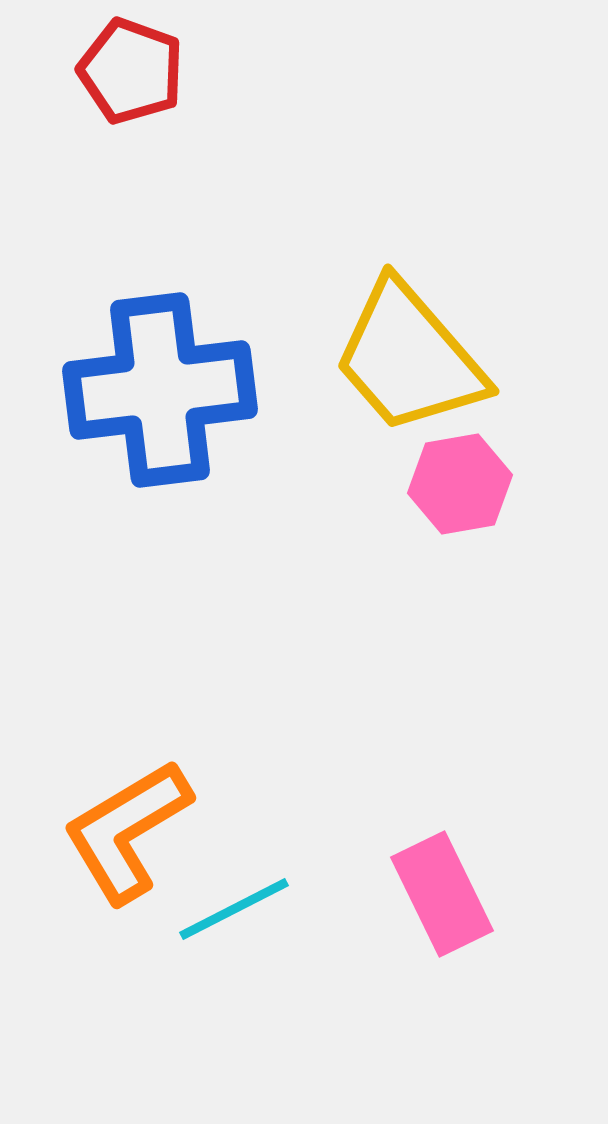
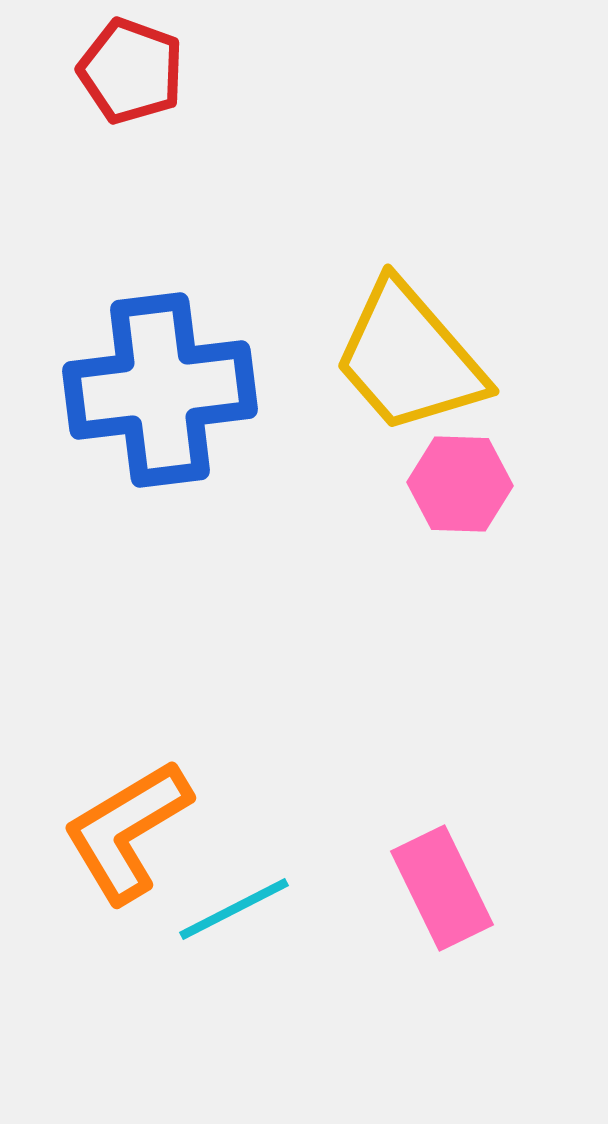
pink hexagon: rotated 12 degrees clockwise
pink rectangle: moved 6 px up
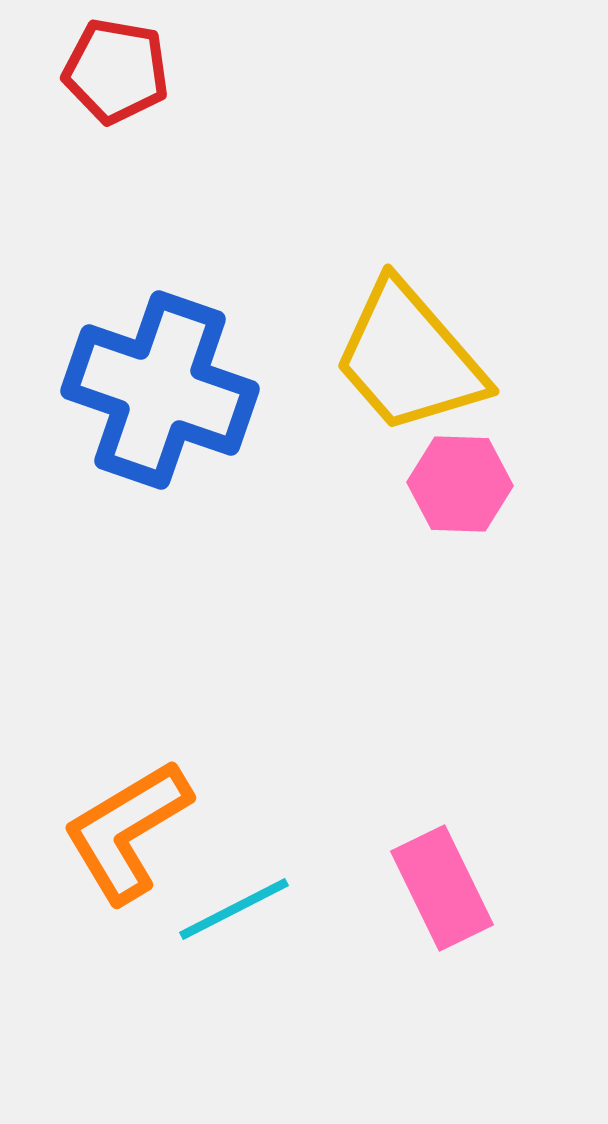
red pentagon: moved 15 px left; rotated 10 degrees counterclockwise
blue cross: rotated 26 degrees clockwise
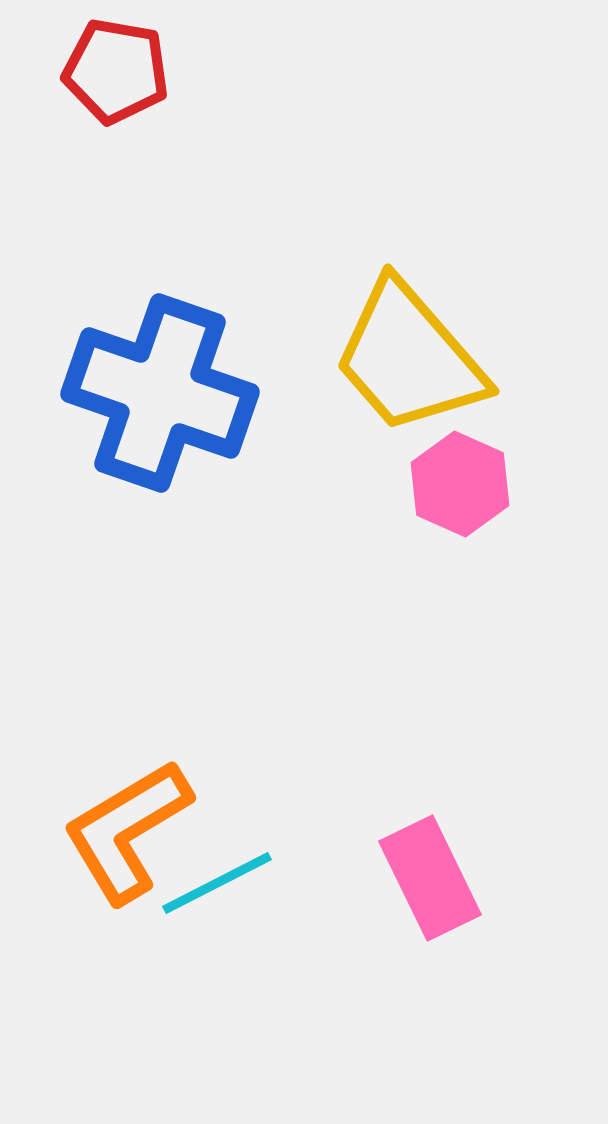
blue cross: moved 3 px down
pink hexagon: rotated 22 degrees clockwise
pink rectangle: moved 12 px left, 10 px up
cyan line: moved 17 px left, 26 px up
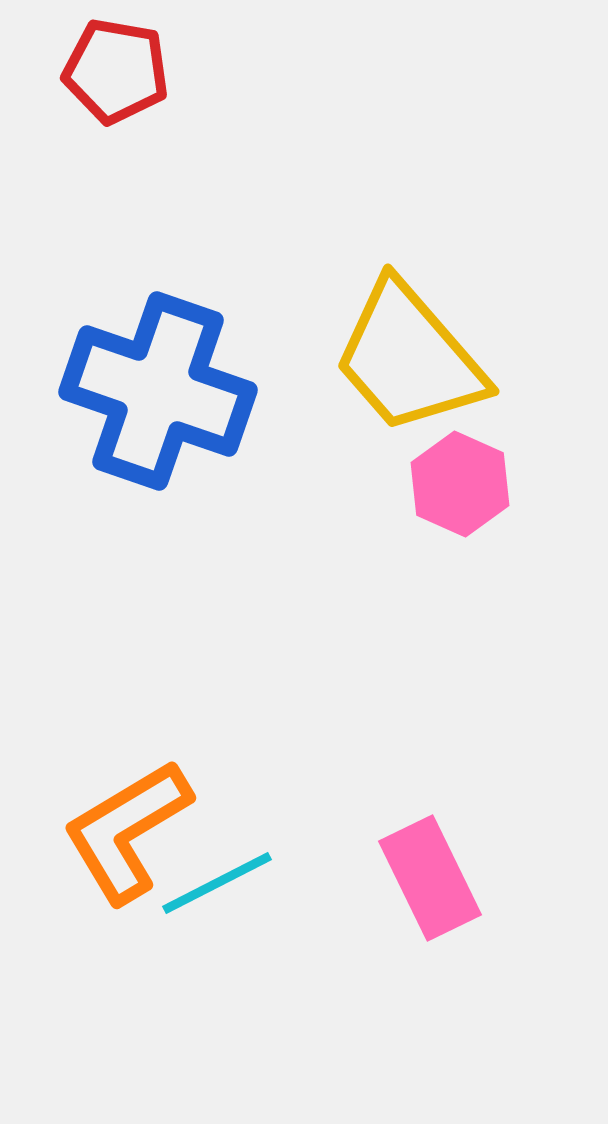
blue cross: moved 2 px left, 2 px up
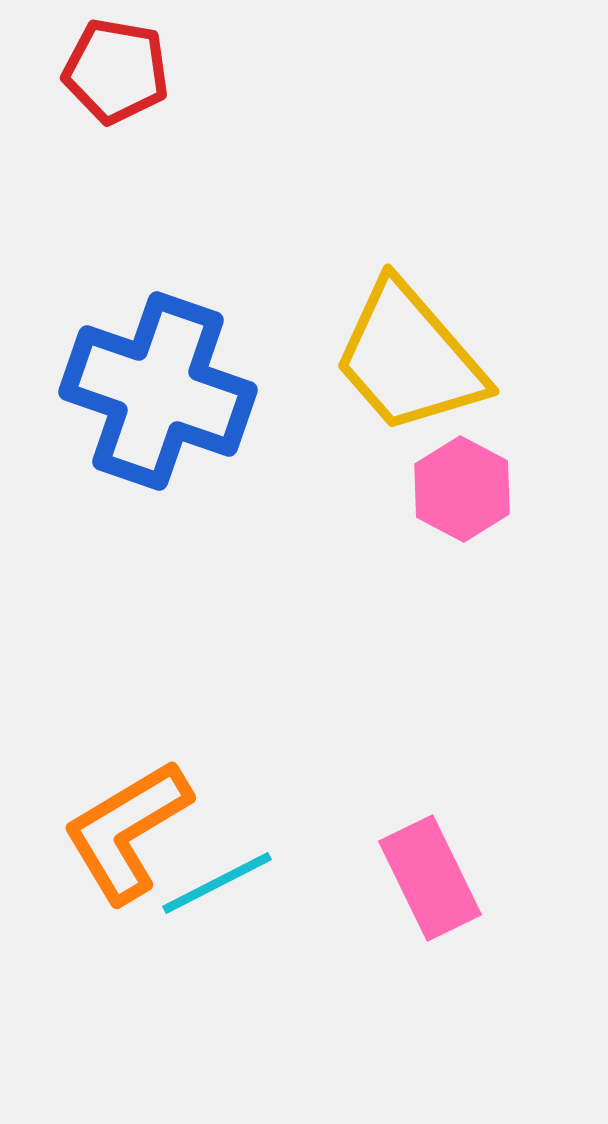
pink hexagon: moved 2 px right, 5 px down; rotated 4 degrees clockwise
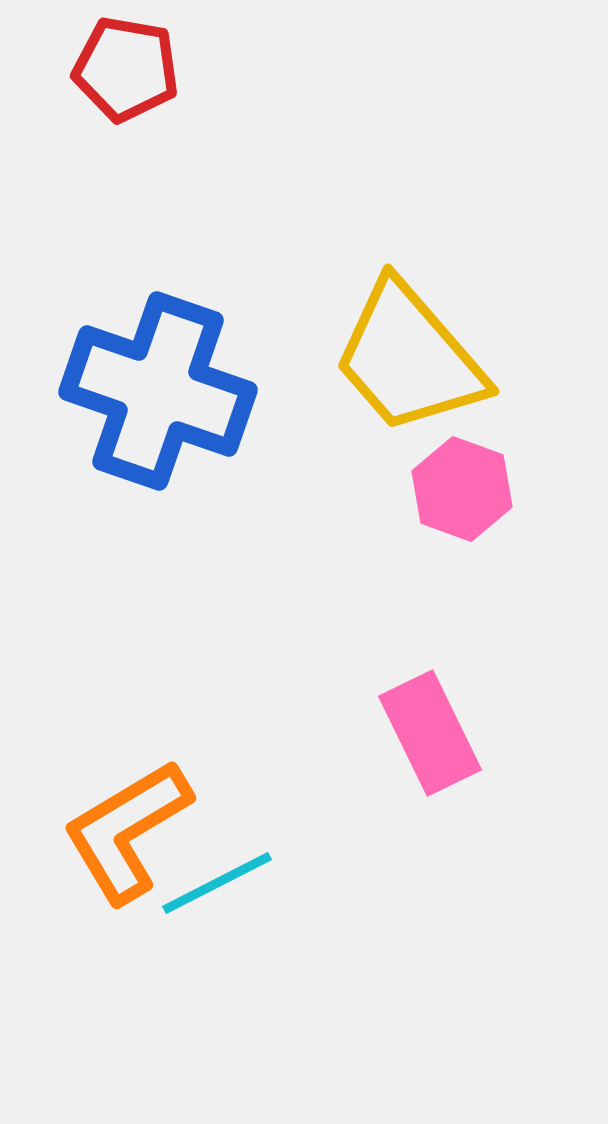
red pentagon: moved 10 px right, 2 px up
pink hexagon: rotated 8 degrees counterclockwise
pink rectangle: moved 145 px up
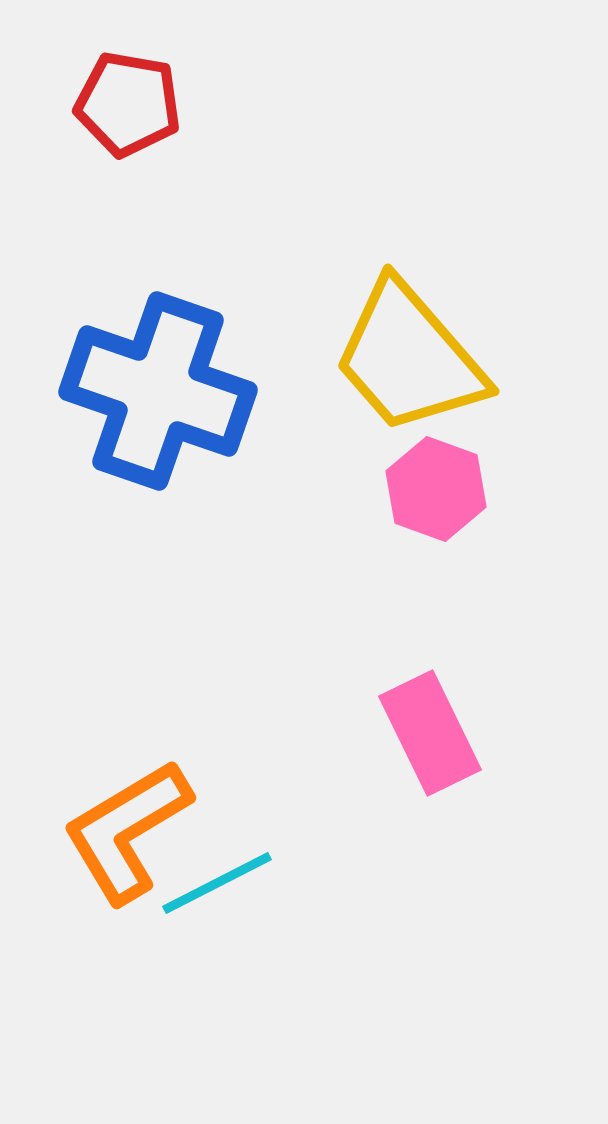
red pentagon: moved 2 px right, 35 px down
pink hexagon: moved 26 px left
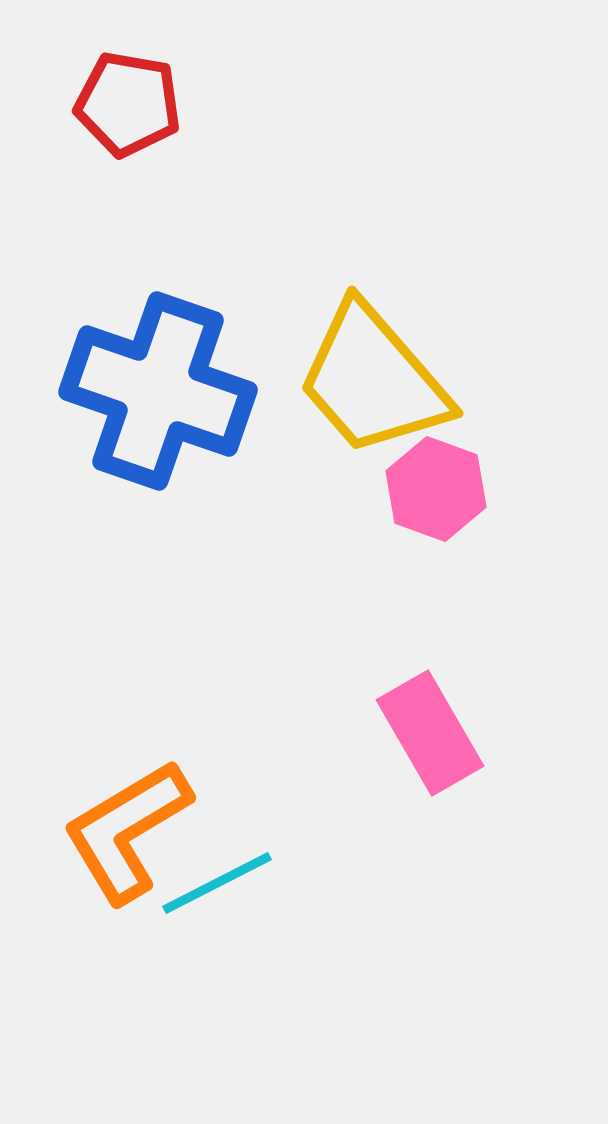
yellow trapezoid: moved 36 px left, 22 px down
pink rectangle: rotated 4 degrees counterclockwise
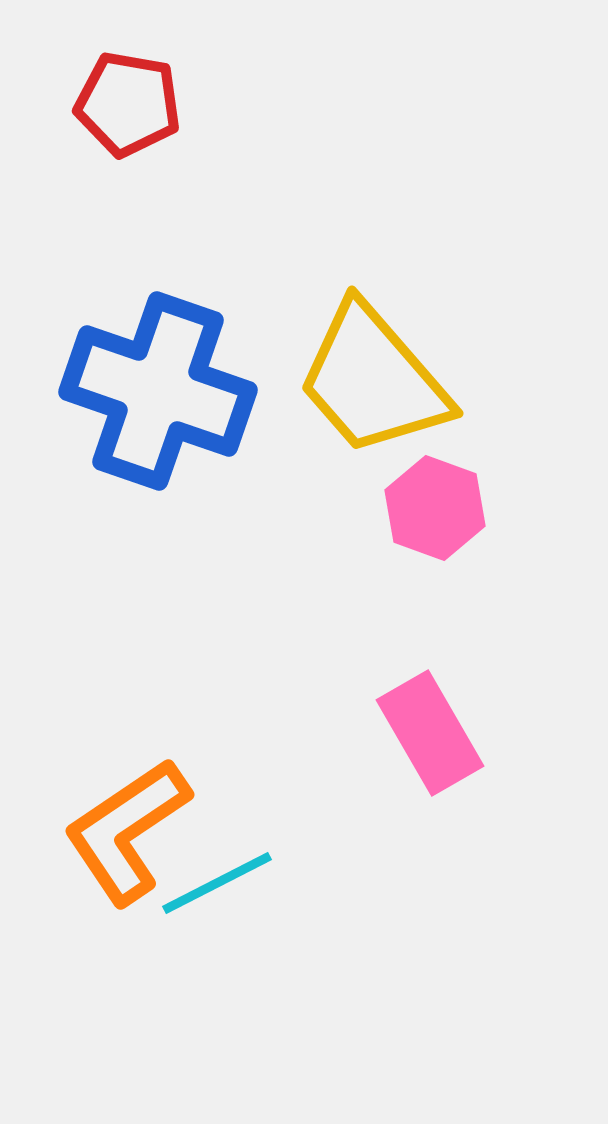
pink hexagon: moved 1 px left, 19 px down
orange L-shape: rotated 3 degrees counterclockwise
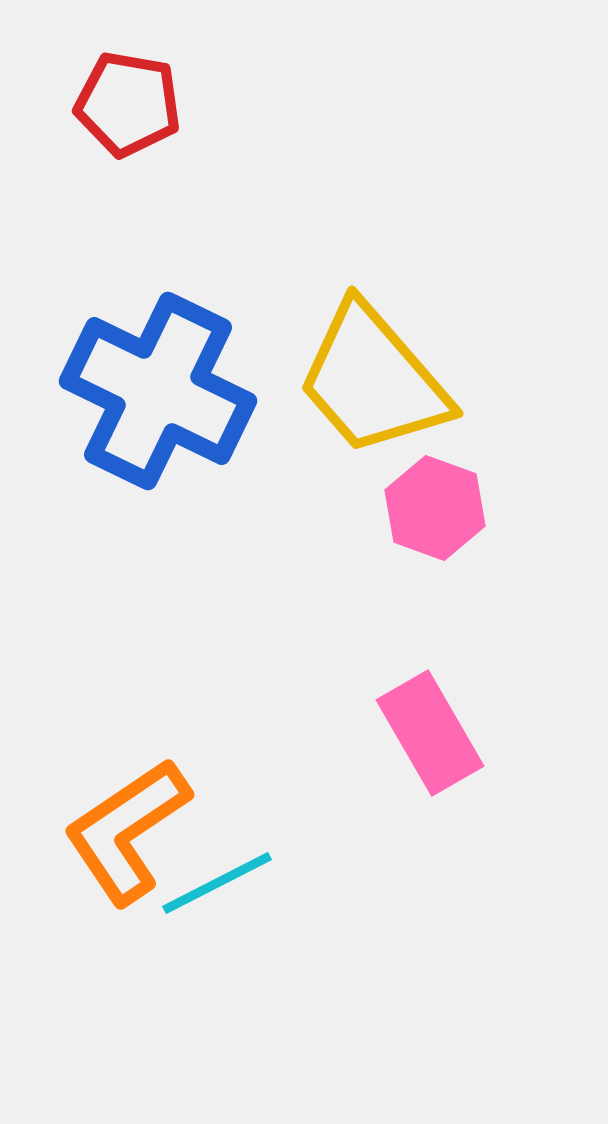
blue cross: rotated 7 degrees clockwise
